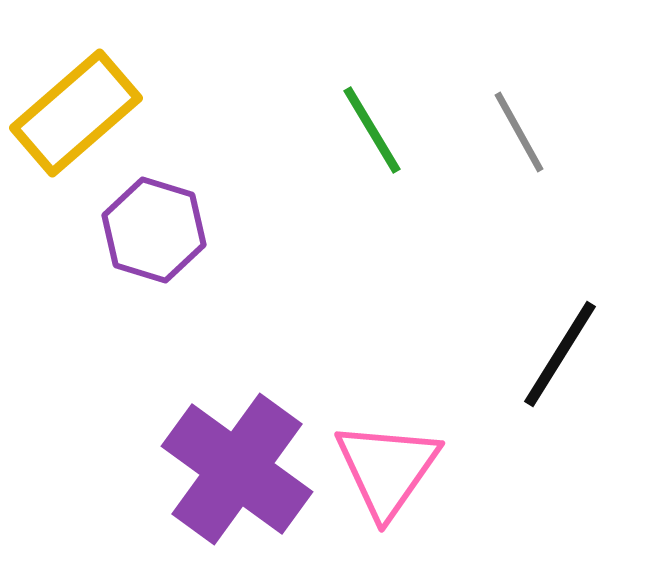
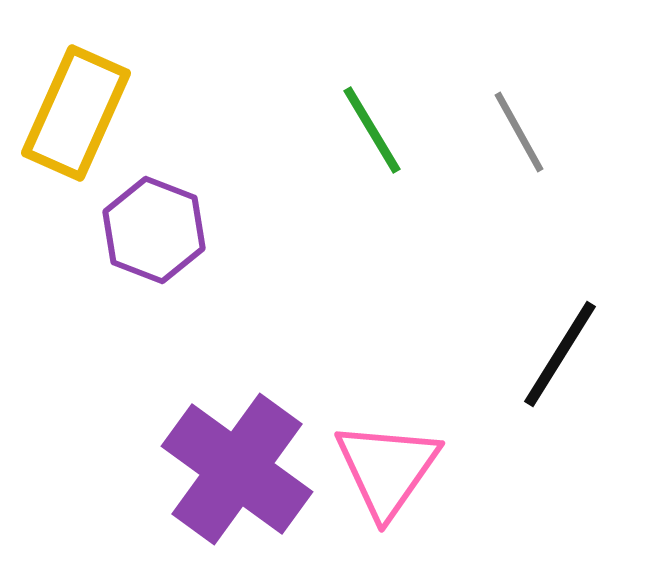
yellow rectangle: rotated 25 degrees counterclockwise
purple hexagon: rotated 4 degrees clockwise
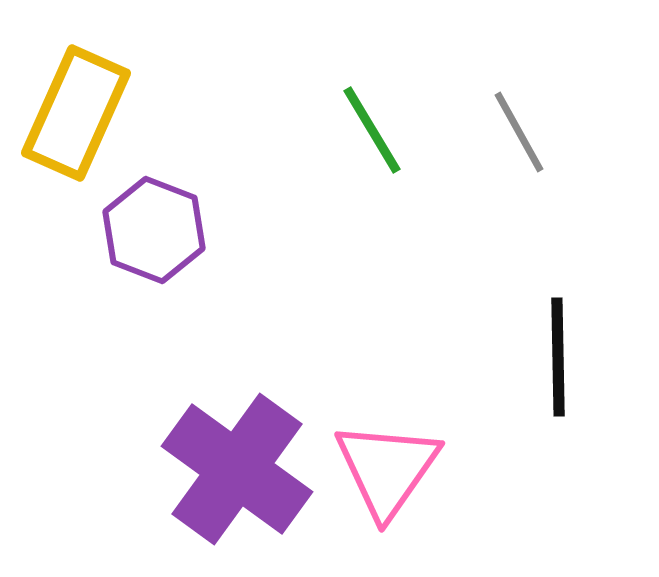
black line: moved 2 px left, 3 px down; rotated 33 degrees counterclockwise
